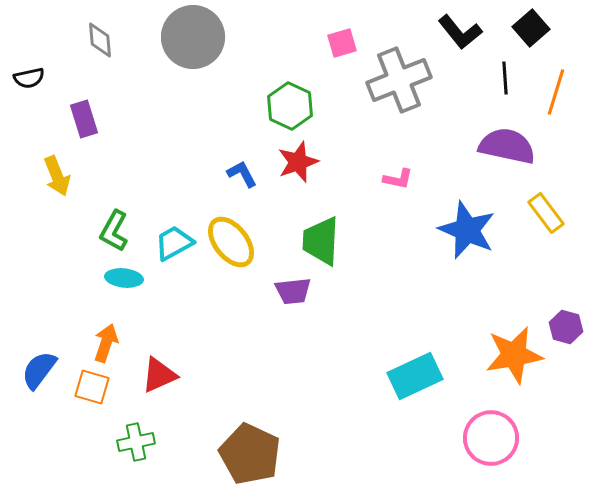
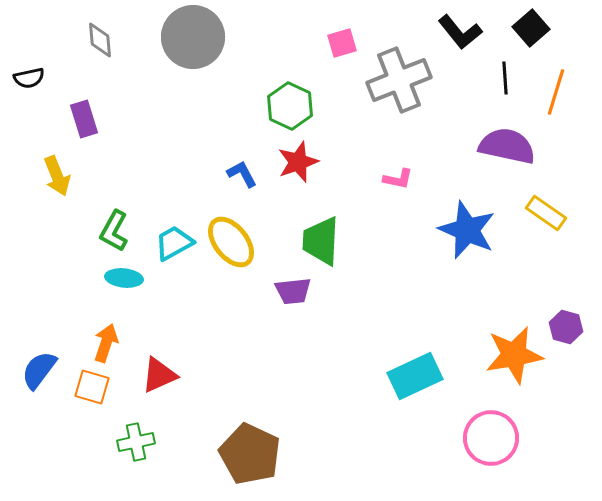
yellow rectangle: rotated 18 degrees counterclockwise
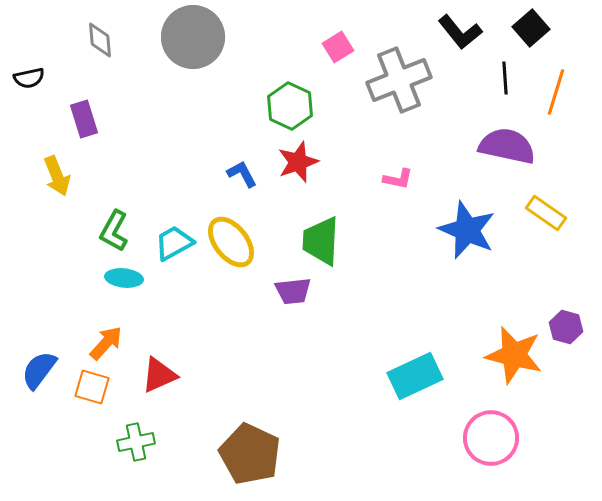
pink square: moved 4 px left, 4 px down; rotated 16 degrees counterclockwise
orange arrow: rotated 24 degrees clockwise
orange star: rotated 24 degrees clockwise
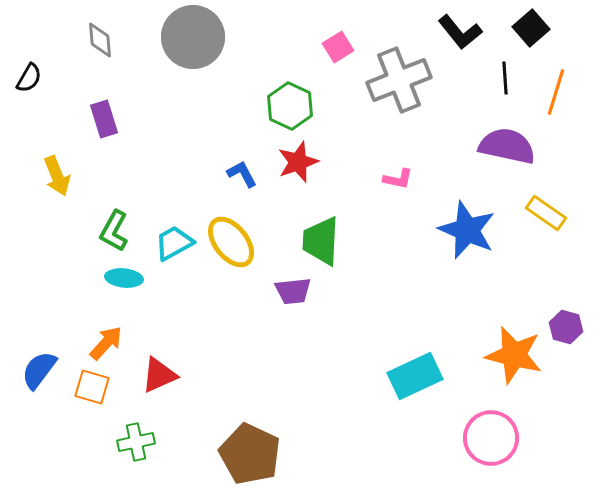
black semicircle: rotated 48 degrees counterclockwise
purple rectangle: moved 20 px right
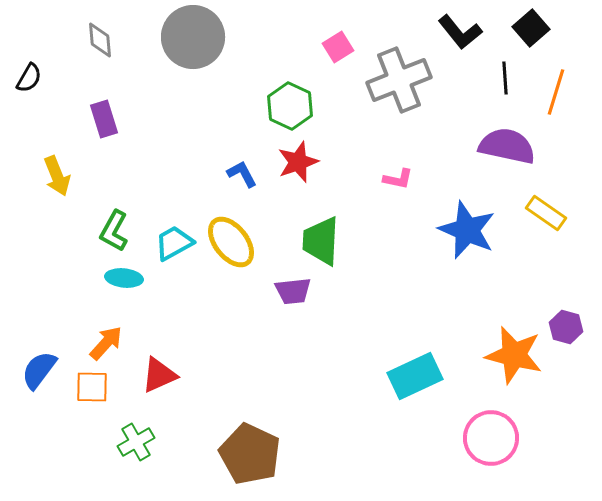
orange square: rotated 15 degrees counterclockwise
green cross: rotated 18 degrees counterclockwise
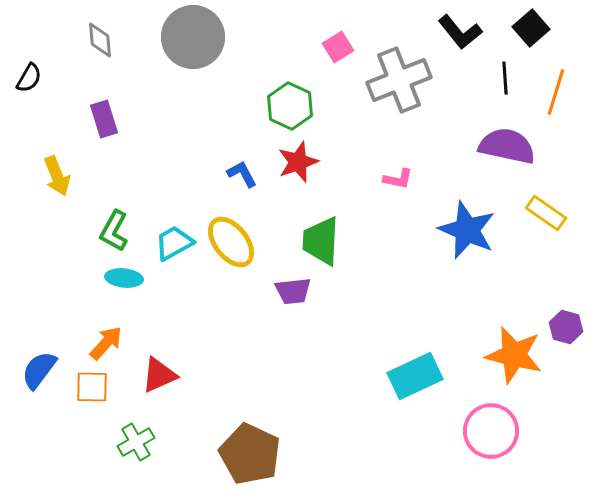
pink circle: moved 7 px up
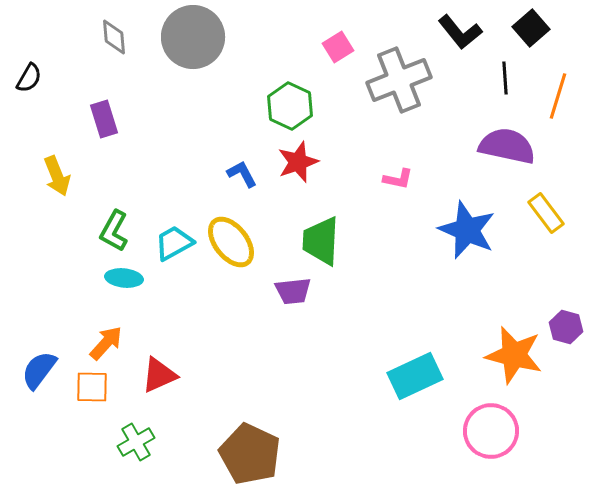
gray diamond: moved 14 px right, 3 px up
orange line: moved 2 px right, 4 px down
yellow rectangle: rotated 18 degrees clockwise
